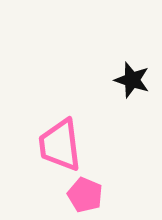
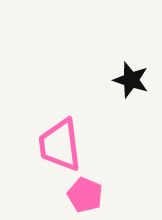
black star: moved 1 px left
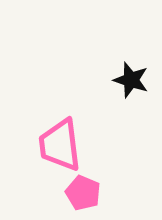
pink pentagon: moved 2 px left, 2 px up
